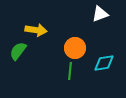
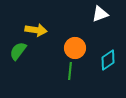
cyan diamond: moved 4 px right, 3 px up; rotated 25 degrees counterclockwise
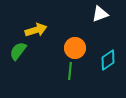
yellow arrow: rotated 25 degrees counterclockwise
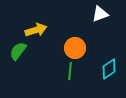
cyan diamond: moved 1 px right, 9 px down
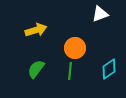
green semicircle: moved 18 px right, 18 px down
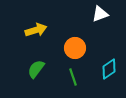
green line: moved 3 px right, 6 px down; rotated 24 degrees counterclockwise
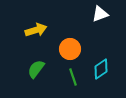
orange circle: moved 5 px left, 1 px down
cyan diamond: moved 8 px left
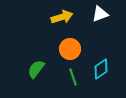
yellow arrow: moved 26 px right, 13 px up
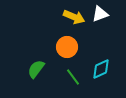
yellow arrow: moved 12 px right; rotated 40 degrees clockwise
orange circle: moved 3 px left, 2 px up
cyan diamond: rotated 10 degrees clockwise
green line: rotated 18 degrees counterclockwise
